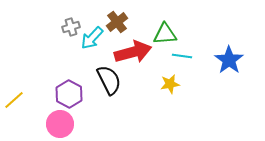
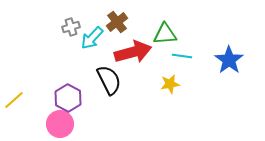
purple hexagon: moved 1 px left, 4 px down
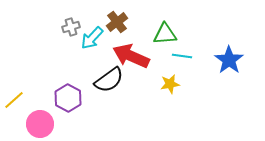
red arrow: moved 2 px left, 4 px down; rotated 141 degrees counterclockwise
black semicircle: rotated 80 degrees clockwise
pink circle: moved 20 px left
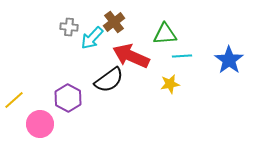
brown cross: moved 3 px left
gray cross: moved 2 px left; rotated 24 degrees clockwise
cyan line: rotated 12 degrees counterclockwise
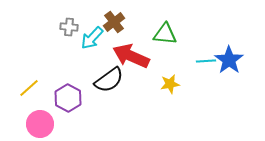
green triangle: rotated 10 degrees clockwise
cyan line: moved 24 px right, 5 px down
yellow line: moved 15 px right, 12 px up
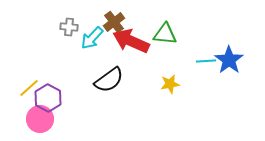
red arrow: moved 15 px up
purple hexagon: moved 20 px left
pink circle: moved 5 px up
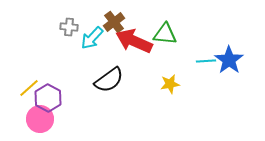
red arrow: moved 3 px right
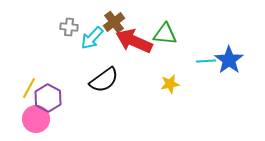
black semicircle: moved 5 px left
yellow line: rotated 20 degrees counterclockwise
pink circle: moved 4 px left
